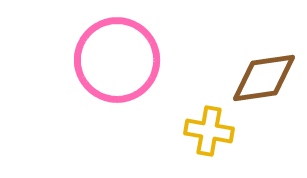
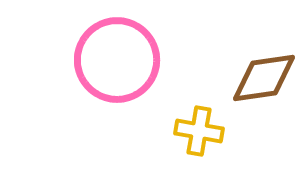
yellow cross: moved 10 px left
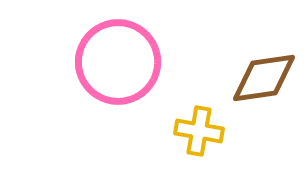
pink circle: moved 1 px right, 2 px down
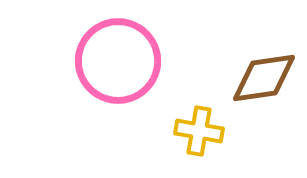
pink circle: moved 1 px up
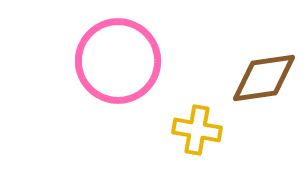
yellow cross: moved 2 px left, 1 px up
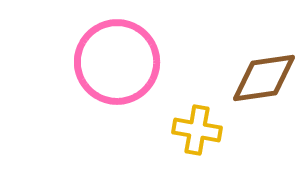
pink circle: moved 1 px left, 1 px down
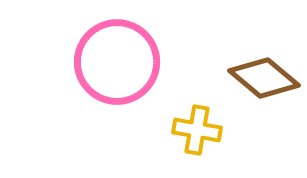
brown diamond: rotated 48 degrees clockwise
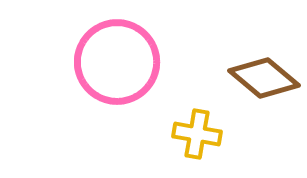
yellow cross: moved 4 px down
